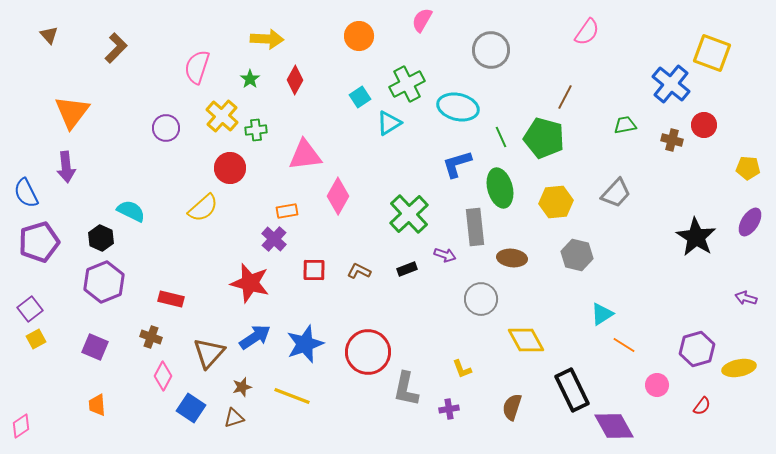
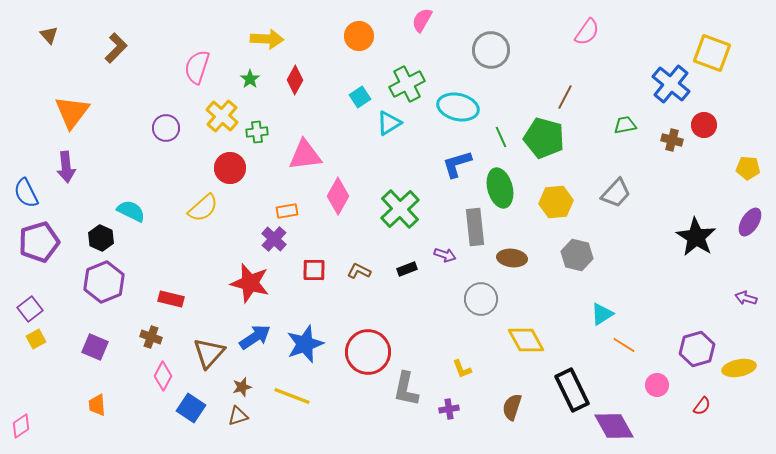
green cross at (256, 130): moved 1 px right, 2 px down
green cross at (409, 214): moved 9 px left, 5 px up
brown triangle at (234, 418): moved 4 px right, 2 px up
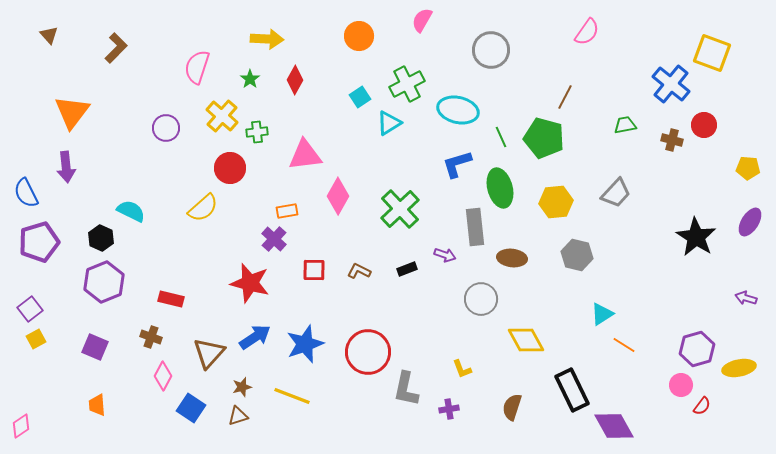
cyan ellipse at (458, 107): moved 3 px down
pink circle at (657, 385): moved 24 px right
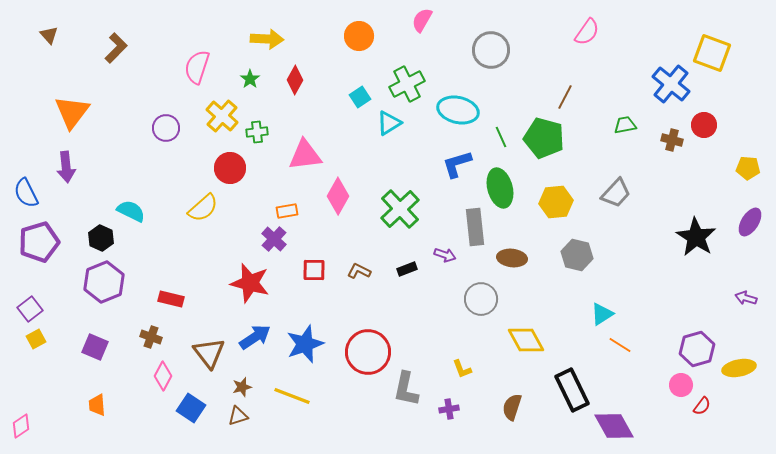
orange line at (624, 345): moved 4 px left
brown triangle at (209, 353): rotated 20 degrees counterclockwise
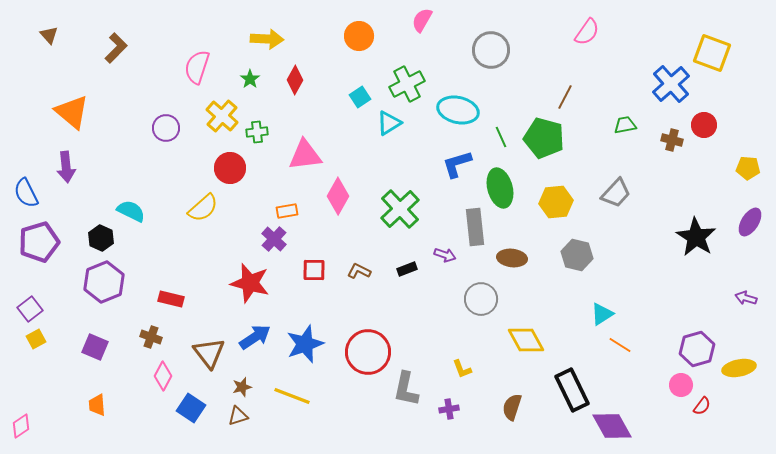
blue cross at (671, 84): rotated 9 degrees clockwise
orange triangle at (72, 112): rotated 27 degrees counterclockwise
purple diamond at (614, 426): moved 2 px left
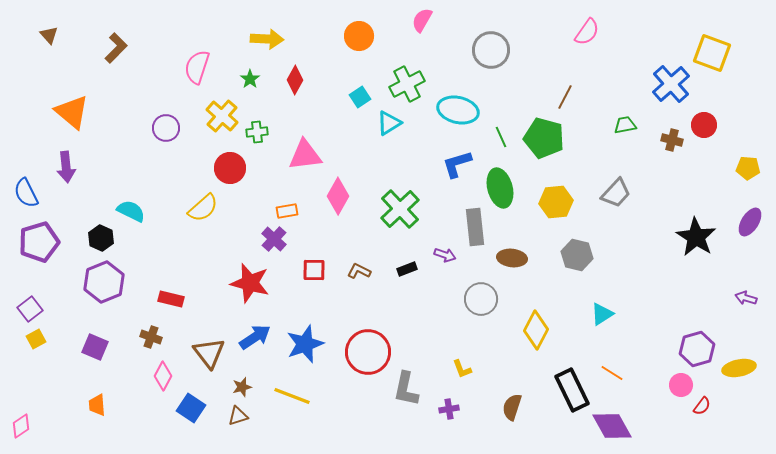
yellow diamond at (526, 340): moved 10 px right, 10 px up; rotated 57 degrees clockwise
orange line at (620, 345): moved 8 px left, 28 px down
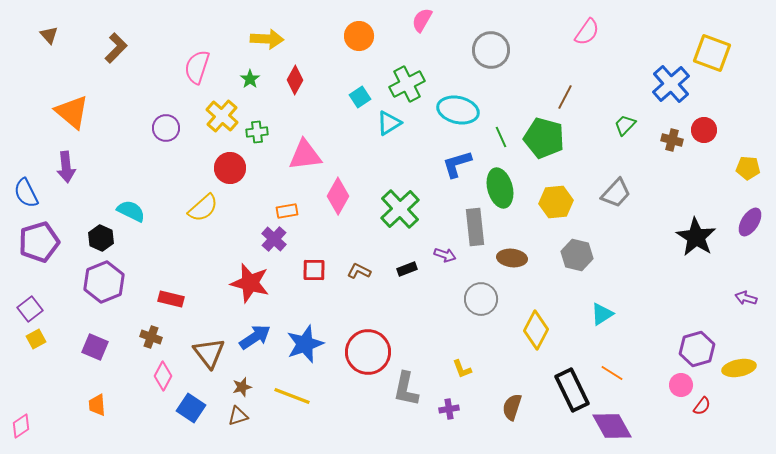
green trapezoid at (625, 125): rotated 35 degrees counterclockwise
red circle at (704, 125): moved 5 px down
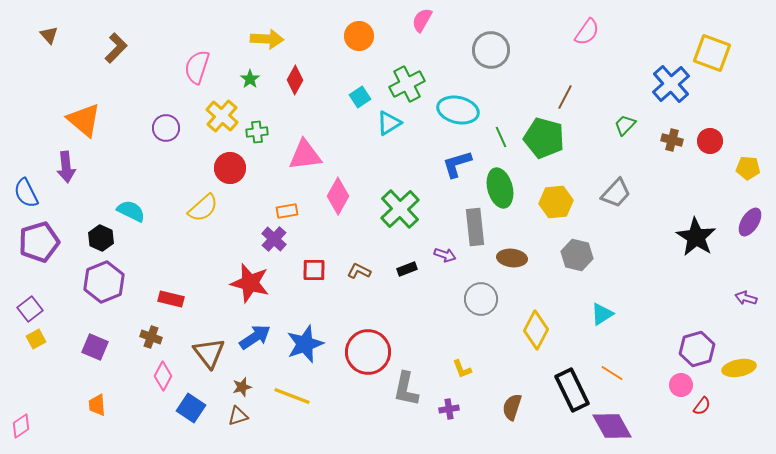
orange triangle at (72, 112): moved 12 px right, 8 px down
red circle at (704, 130): moved 6 px right, 11 px down
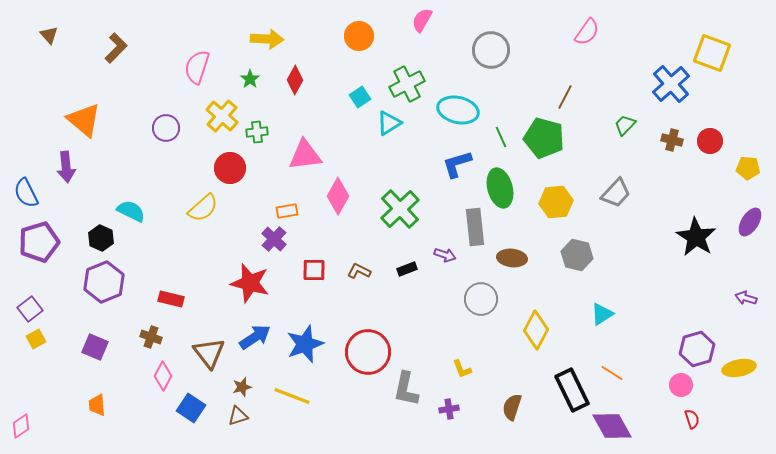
red semicircle at (702, 406): moved 10 px left, 13 px down; rotated 54 degrees counterclockwise
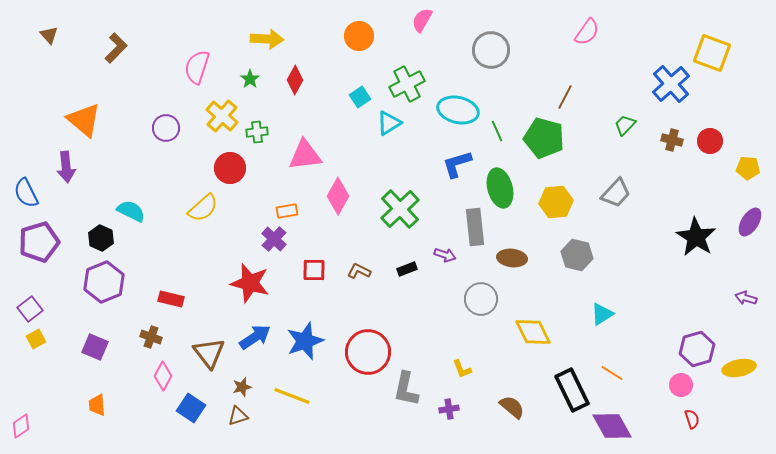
green line at (501, 137): moved 4 px left, 6 px up
yellow diamond at (536, 330): moved 3 px left, 2 px down; rotated 54 degrees counterclockwise
blue star at (305, 344): moved 3 px up
brown semicircle at (512, 407): rotated 112 degrees clockwise
